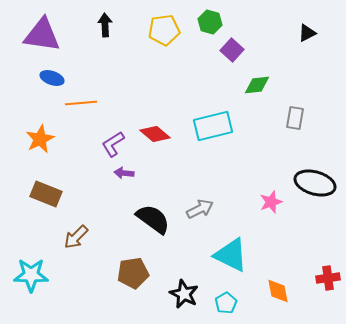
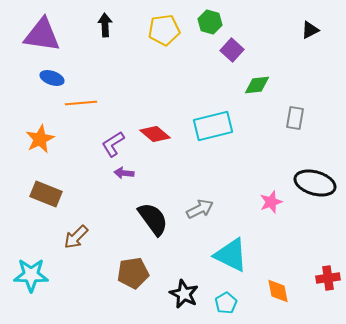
black triangle: moved 3 px right, 3 px up
black semicircle: rotated 18 degrees clockwise
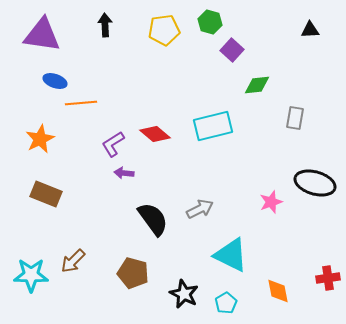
black triangle: rotated 24 degrees clockwise
blue ellipse: moved 3 px right, 3 px down
brown arrow: moved 3 px left, 24 px down
brown pentagon: rotated 24 degrees clockwise
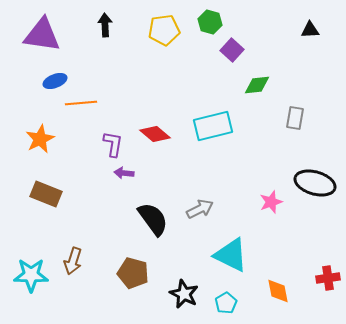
blue ellipse: rotated 40 degrees counterclockwise
purple L-shape: rotated 132 degrees clockwise
brown arrow: rotated 28 degrees counterclockwise
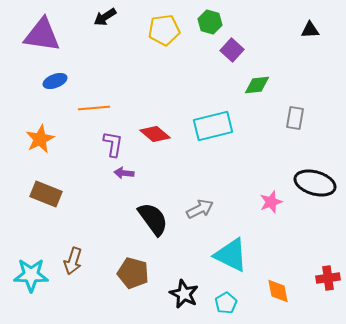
black arrow: moved 8 px up; rotated 120 degrees counterclockwise
orange line: moved 13 px right, 5 px down
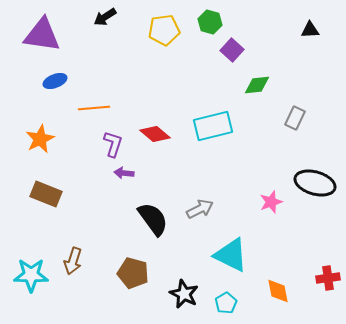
gray rectangle: rotated 15 degrees clockwise
purple L-shape: rotated 8 degrees clockwise
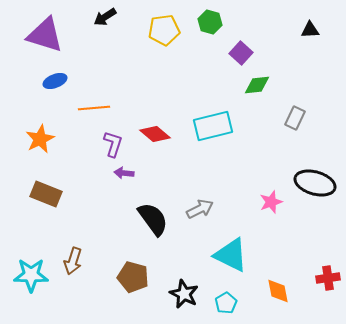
purple triangle: moved 3 px right; rotated 9 degrees clockwise
purple square: moved 9 px right, 3 px down
brown pentagon: moved 4 px down
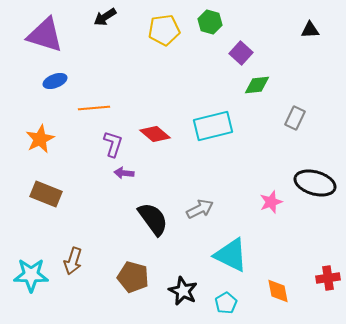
black star: moved 1 px left, 3 px up
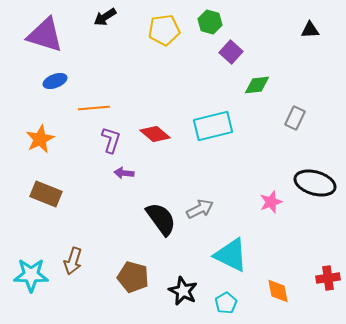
purple square: moved 10 px left, 1 px up
purple L-shape: moved 2 px left, 4 px up
black semicircle: moved 8 px right
